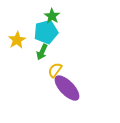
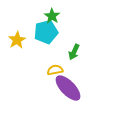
green arrow: moved 32 px right
yellow semicircle: rotated 42 degrees clockwise
purple ellipse: moved 1 px right
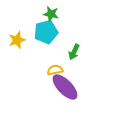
green star: moved 1 px left, 2 px up; rotated 21 degrees counterclockwise
yellow star: rotated 12 degrees clockwise
purple ellipse: moved 3 px left, 1 px up
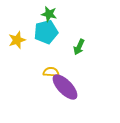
green star: moved 2 px left
green arrow: moved 5 px right, 5 px up
yellow semicircle: moved 4 px left, 2 px down; rotated 14 degrees clockwise
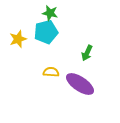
green star: moved 1 px right, 1 px up
yellow star: moved 1 px right, 1 px up
green arrow: moved 8 px right, 6 px down
purple ellipse: moved 15 px right, 3 px up; rotated 12 degrees counterclockwise
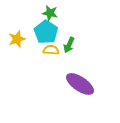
cyan pentagon: rotated 25 degrees counterclockwise
yellow star: moved 1 px left
green arrow: moved 18 px left, 8 px up
yellow semicircle: moved 22 px up
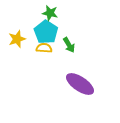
green arrow: rotated 56 degrees counterclockwise
yellow semicircle: moved 7 px left, 2 px up
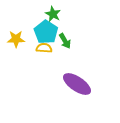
green star: moved 3 px right, 1 px down; rotated 14 degrees clockwise
yellow star: moved 1 px left; rotated 18 degrees clockwise
green arrow: moved 4 px left, 4 px up
purple ellipse: moved 3 px left
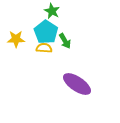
green star: moved 1 px left, 3 px up
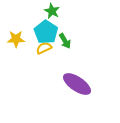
yellow semicircle: rotated 28 degrees counterclockwise
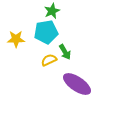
green star: rotated 21 degrees clockwise
cyan pentagon: rotated 30 degrees clockwise
green arrow: moved 11 px down
yellow semicircle: moved 5 px right, 12 px down
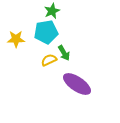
green arrow: moved 1 px left, 1 px down
